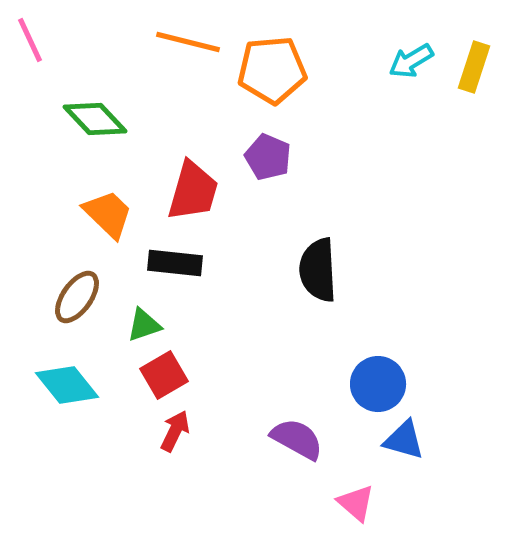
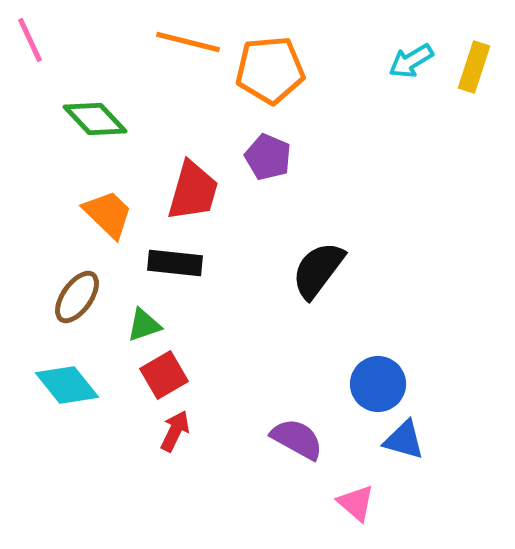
orange pentagon: moved 2 px left
black semicircle: rotated 40 degrees clockwise
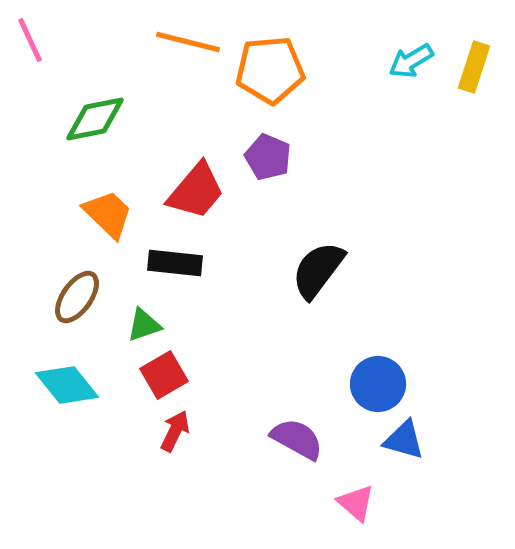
green diamond: rotated 58 degrees counterclockwise
red trapezoid: moved 3 px right; rotated 24 degrees clockwise
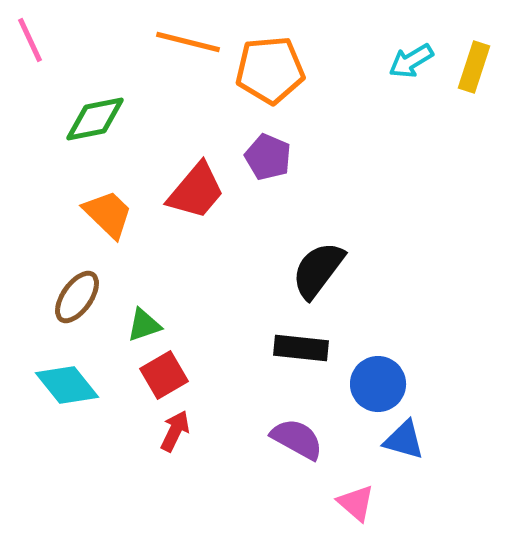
black rectangle: moved 126 px right, 85 px down
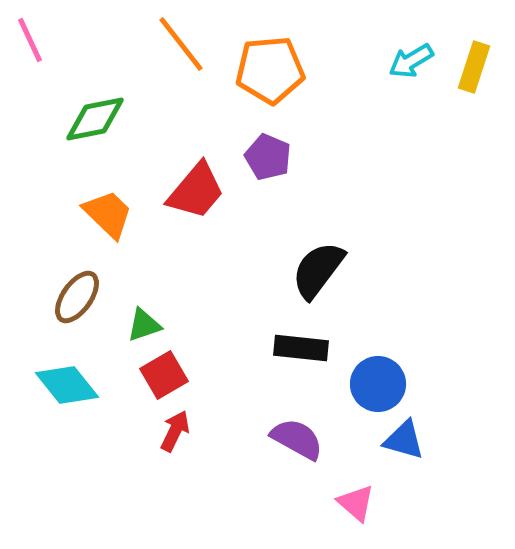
orange line: moved 7 px left, 2 px down; rotated 38 degrees clockwise
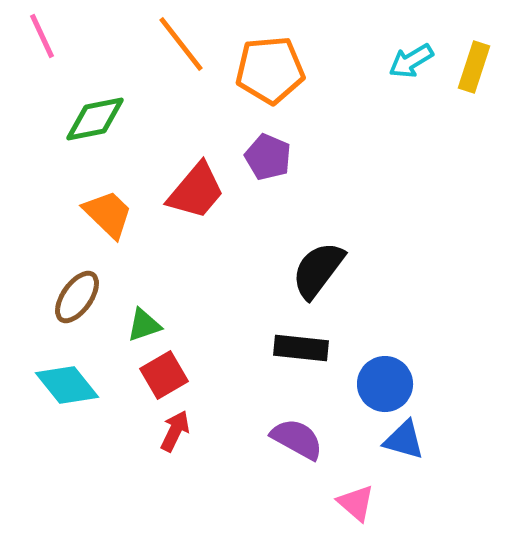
pink line: moved 12 px right, 4 px up
blue circle: moved 7 px right
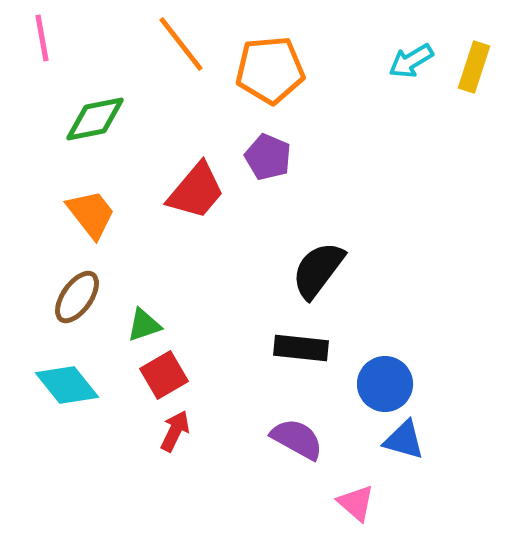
pink line: moved 2 px down; rotated 15 degrees clockwise
orange trapezoid: moved 17 px left; rotated 8 degrees clockwise
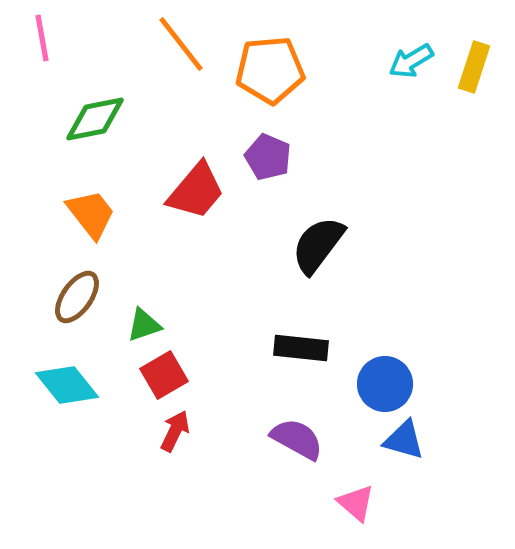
black semicircle: moved 25 px up
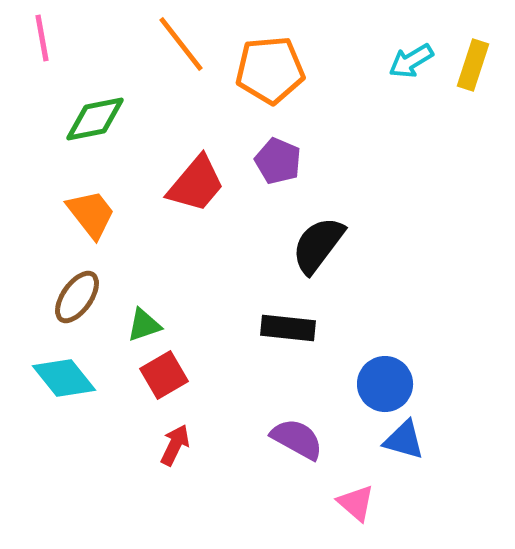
yellow rectangle: moved 1 px left, 2 px up
purple pentagon: moved 10 px right, 4 px down
red trapezoid: moved 7 px up
black rectangle: moved 13 px left, 20 px up
cyan diamond: moved 3 px left, 7 px up
red arrow: moved 14 px down
